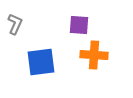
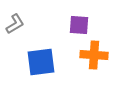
gray L-shape: rotated 35 degrees clockwise
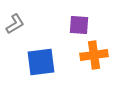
orange cross: rotated 12 degrees counterclockwise
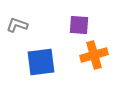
gray L-shape: moved 2 px right, 1 px down; rotated 130 degrees counterclockwise
orange cross: rotated 8 degrees counterclockwise
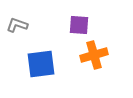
blue square: moved 2 px down
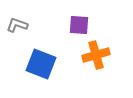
orange cross: moved 2 px right
blue square: rotated 28 degrees clockwise
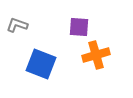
purple square: moved 2 px down
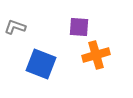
gray L-shape: moved 2 px left, 2 px down
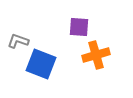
gray L-shape: moved 3 px right, 14 px down
